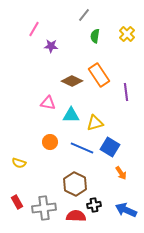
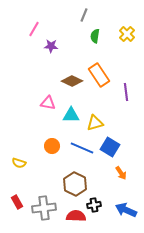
gray line: rotated 16 degrees counterclockwise
orange circle: moved 2 px right, 4 px down
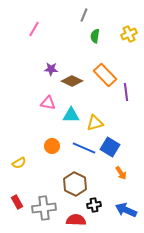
yellow cross: moved 2 px right; rotated 21 degrees clockwise
purple star: moved 23 px down
orange rectangle: moved 6 px right; rotated 10 degrees counterclockwise
blue line: moved 2 px right
yellow semicircle: rotated 48 degrees counterclockwise
red semicircle: moved 4 px down
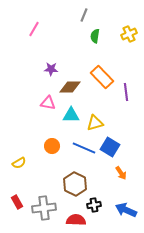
orange rectangle: moved 3 px left, 2 px down
brown diamond: moved 2 px left, 6 px down; rotated 25 degrees counterclockwise
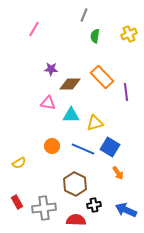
brown diamond: moved 3 px up
blue line: moved 1 px left, 1 px down
orange arrow: moved 3 px left
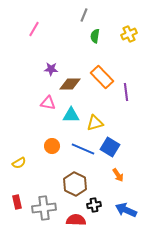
orange arrow: moved 2 px down
red rectangle: rotated 16 degrees clockwise
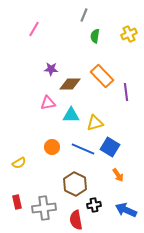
orange rectangle: moved 1 px up
pink triangle: rotated 21 degrees counterclockwise
orange circle: moved 1 px down
red semicircle: rotated 102 degrees counterclockwise
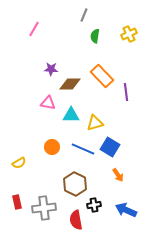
pink triangle: rotated 21 degrees clockwise
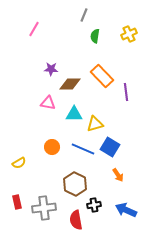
cyan triangle: moved 3 px right, 1 px up
yellow triangle: moved 1 px down
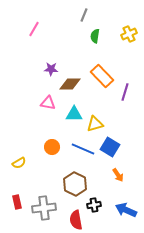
purple line: moved 1 px left; rotated 24 degrees clockwise
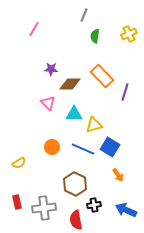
pink triangle: rotated 35 degrees clockwise
yellow triangle: moved 1 px left, 1 px down
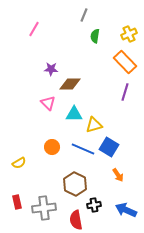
orange rectangle: moved 23 px right, 14 px up
blue square: moved 1 px left
